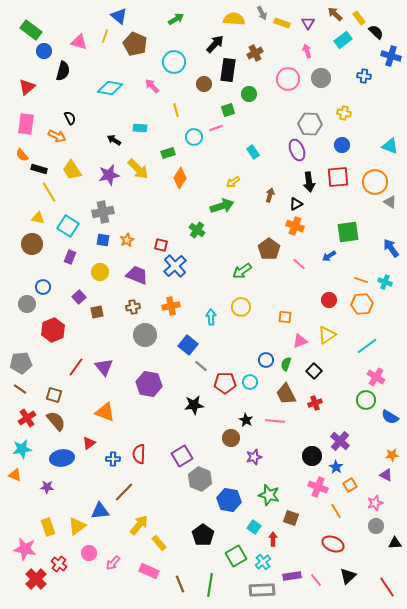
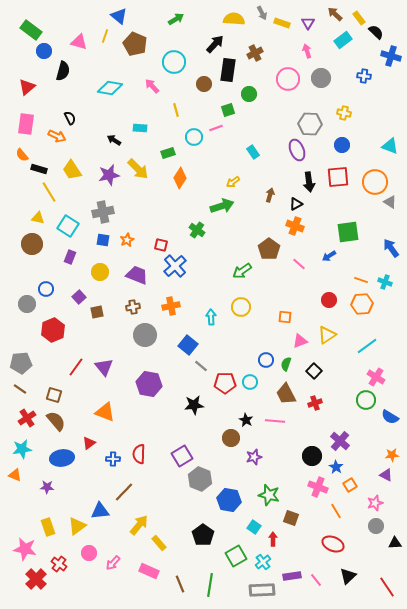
blue circle at (43, 287): moved 3 px right, 2 px down
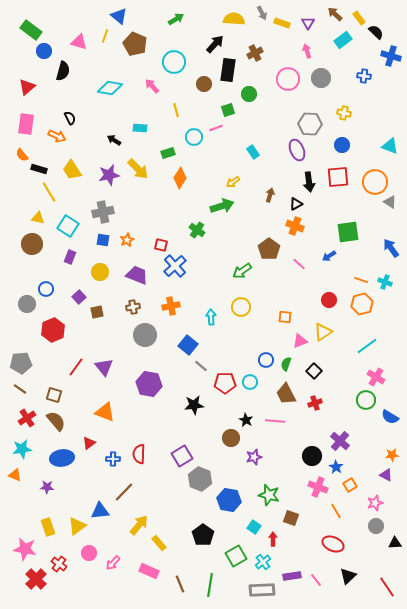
orange hexagon at (362, 304): rotated 10 degrees counterclockwise
yellow triangle at (327, 335): moved 4 px left, 3 px up
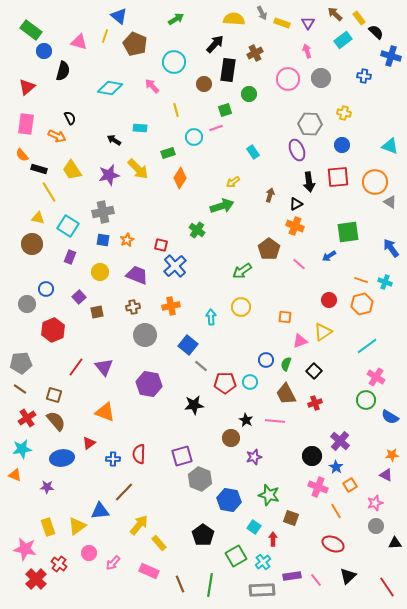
green square at (228, 110): moved 3 px left
purple square at (182, 456): rotated 15 degrees clockwise
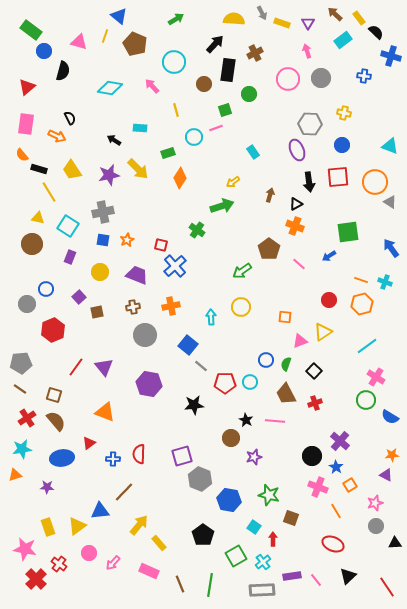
orange triangle at (15, 475): rotated 40 degrees counterclockwise
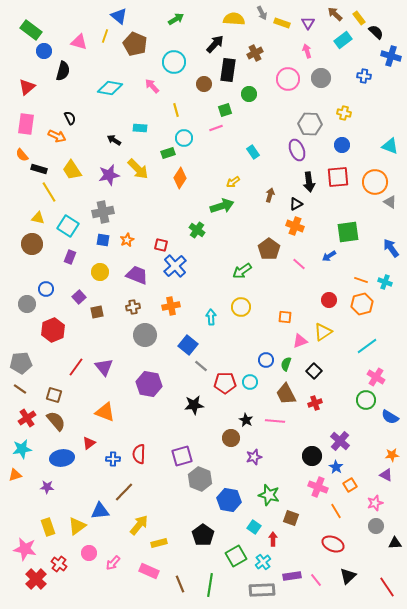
cyan circle at (194, 137): moved 10 px left, 1 px down
yellow rectangle at (159, 543): rotated 63 degrees counterclockwise
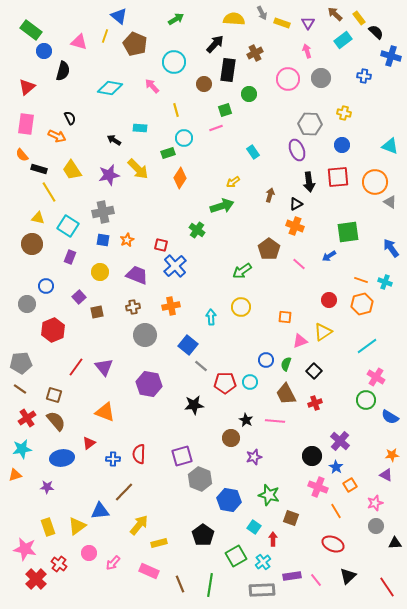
blue circle at (46, 289): moved 3 px up
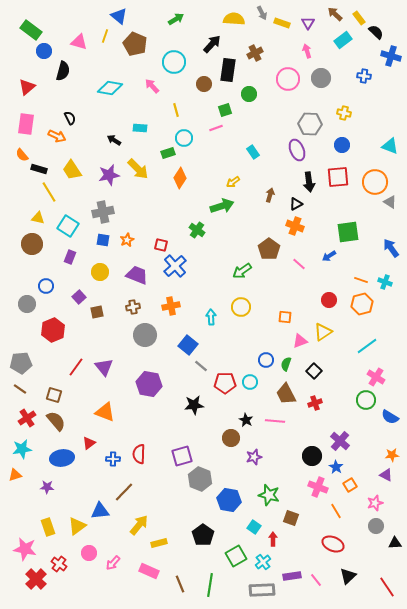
black arrow at (215, 44): moved 3 px left
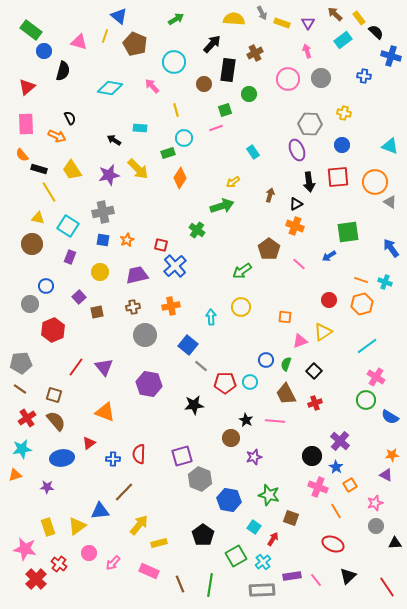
pink rectangle at (26, 124): rotated 10 degrees counterclockwise
purple trapezoid at (137, 275): rotated 35 degrees counterclockwise
gray circle at (27, 304): moved 3 px right
red arrow at (273, 539): rotated 32 degrees clockwise
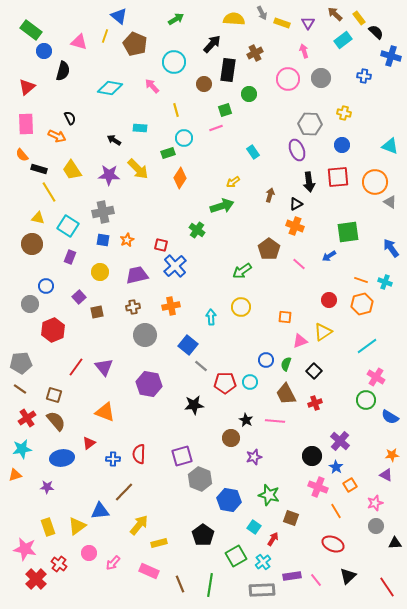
pink arrow at (307, 51): moved 3 px left
purple star at (109, 175): rotated 15 degrees clockwise
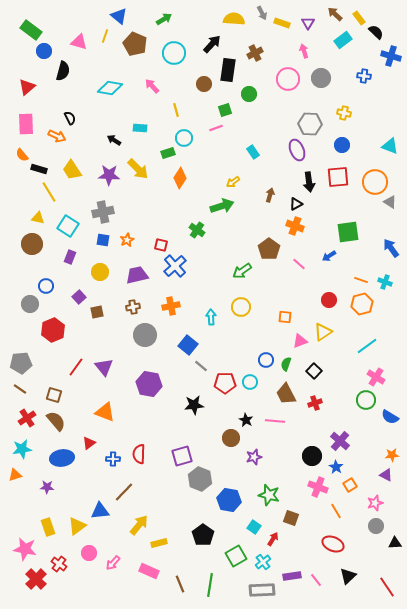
green arrow at (176, 19): moved 12 px left
cyan circle at (174, 62): moved 9 px up
